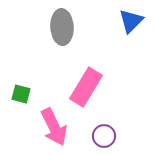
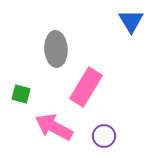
blue triangle: rotated 16 degrees counterclockwise
gray ellipse: moved 6 px left, 22 px down
pink arrow: rotated 144 degrees clockwise
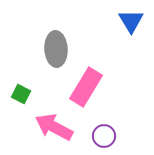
green square: rotated 12 degrees clockwise
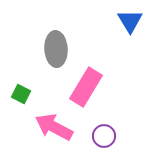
blue triangle: moved 1 px left
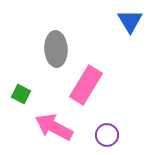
pink rectangle: moved 2 px up
purple circle: moved 3 px right, 1 px up
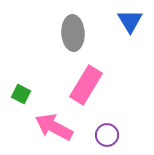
gray ellipse: moved 17 px right, 16 px up
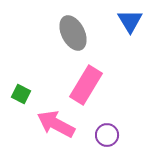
gray ellipse: rotated 24 degrees counterclockwise
pink arrow: moved 2 px right, 3 px up
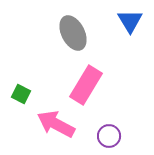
purple circle: moved 2 px right, 1 px down
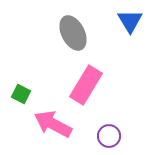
pink arrow: moved 3 px left
